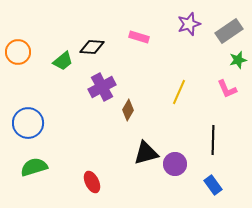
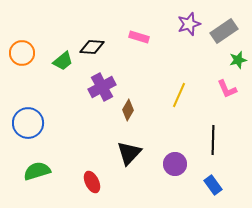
gray rectangle: moved 5 px left
orange circle: moved 4 px right, 1 px down
yellow line: moved 3 px down
black triangle: moved 17 px left; rotated 32 degrees counterclockwise
green semicircle: moved 3 px right, 4 px down
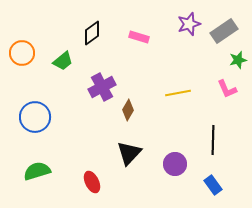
black diamond: moved 14 px up; rotated 40 degrees counterclockwise
yellow line: moved 1 px left, 2 px up; rotated 55 degrees clockwise
blue circle: moved 7 px right, 6 px up
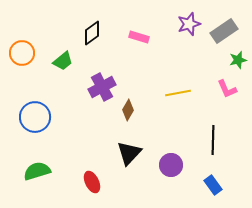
purple circle: moved 4 px left, 1 px down
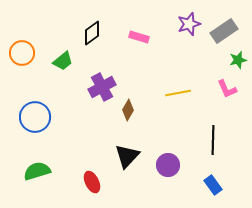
black triangle: moved 2 px left, 3 px down
purple circle: moved 3 px left
